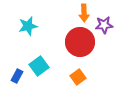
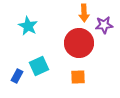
cyan star: rotated 30 degrees counterclockwise
red circle: moved 1 px left, 1 px down
cyan square: rotated 12 degrees clockwise
orange square: rotated 35 degrees clockwise
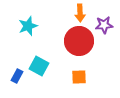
orange arrow: moved 4 px left
cyan star: rotated 24 degrees clockwise
red circle: moved 2 px up
cyan square: rotated 36 degrees counterclockwise
orange square: moved 1 px right
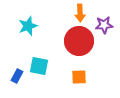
cyan square: rotated 18 degrees counterclockwise
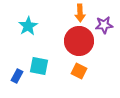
cyan star: rotated 12 degrees counterclockwise
orange square: moved 6 px up; rotated 28 degrees clockwise
